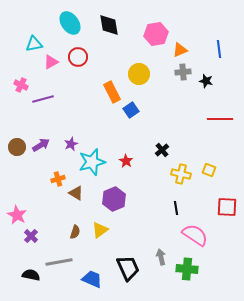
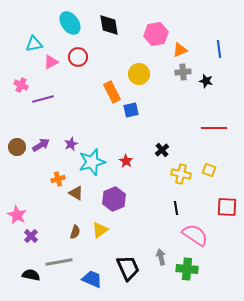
blue square: rotated 21 degrees clockwise
red line: moved 6 px left, 9 px down
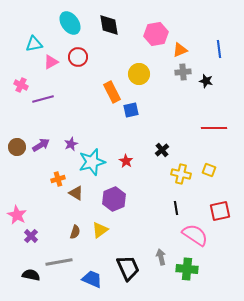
red square: moved 7 px left, 4 px down; rotated 15 degrees counterclockwise
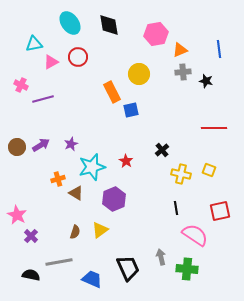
cyan star: moved 5 px down
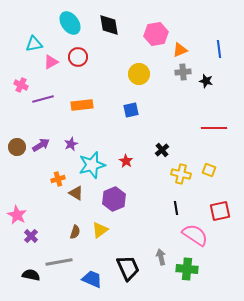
orange rectangle: moved 30 px left, 13 px down; rotated 70 degrees counterclockwise
cyan star: moved 2 px up
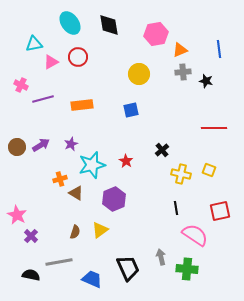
orange cross: moved 2 px right
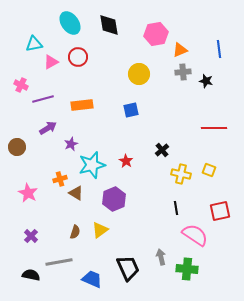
purple arrow: moved 7 px right, 17 px up
pink star: moved 11 px right, 22 px up
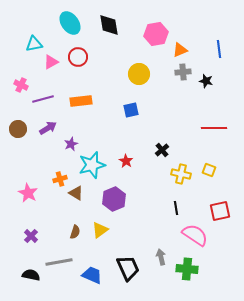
orange rectangle: moved 1 px left, 4 px up
brown circle: moved 1 px right, 18 px up
blue trapezoid: moved 4 px up
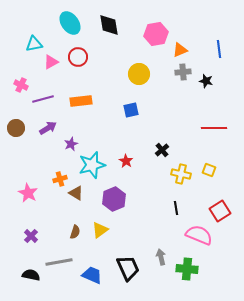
brown circle: moved 2 px left, 1 px up
red square: rotated 20 degrees counterclockwise
pink semicircle: moved 4 px right; rotated 12 degrees counterclockwise
